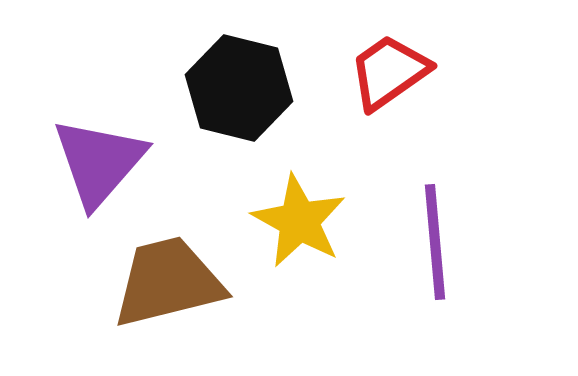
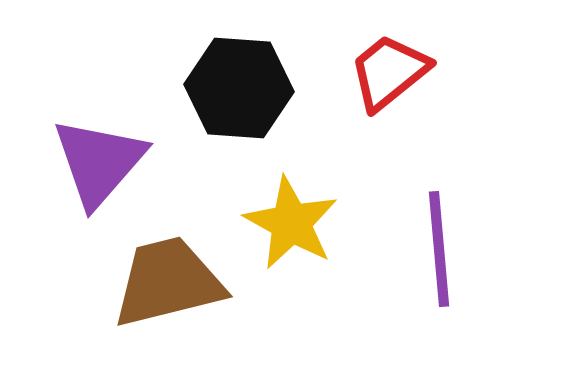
red trapezoid: rotated 4 degrees counterclockwise
black hexagon: rotated 10 degrees counterclockwise
yellow star: moved 8 px left, 2 px down
purple line: moved 4 px right, 7 px down
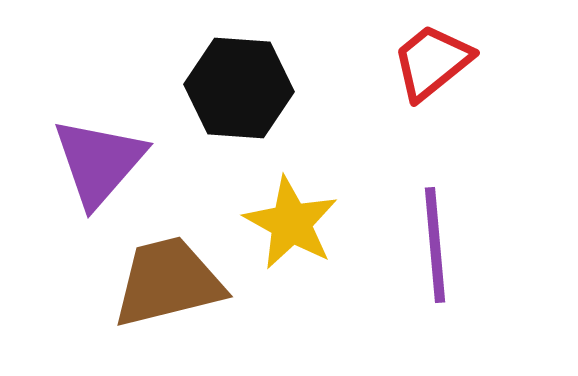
red trapezoid: moved 43 px right, 10 px up
purple line: moved 4 px left, 4 px up
